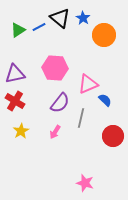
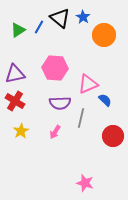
blue star: moved 1 px up
blue line: rotated 32 degrees counterclockwise
purple semicircle: rotated 50 degrees clockwise
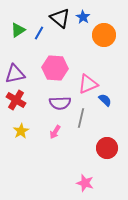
blue line: moved 6 px down
red cross: moved 1 px right, 1 px up
red circle: moved 6 px left, 12 px down
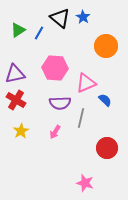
orange circle: moved 2 px right, 11 px down
pink triangle: moved 2 px left, 1 px up
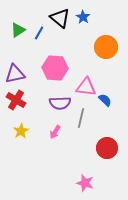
orange circle: moved 1 px down
pink triangle: moved 4 px down; rotated 30 degrees clockwise
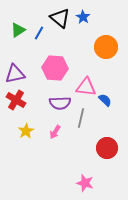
yellow star: moved 5 px right
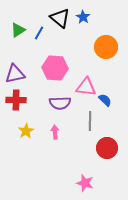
red cross: rotated 30 degrees counterclockwise
gray line: moved 9 px right, 3 px down; rotated 12 degrees counterclockwise
pink arrow: rotated 144 degrees clockwise
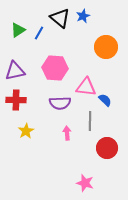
blue star: moved 1 px up; rotated 16 degrees clockwise
purple triangle: moved 3 px up
pink arrow: moved 12 px right, 1 px down
